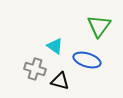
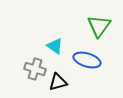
black triangle: moved 2 px left, 1 px down; rotated 30 degrees counterclockwise
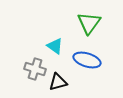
green triangle: moved 10 px left, 3 px up
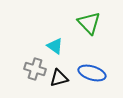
green triangle: rotated 20 degrees counterclockwise
blue ellipse: moved 5 px right, 13 px down
black triangle: moved 1 px right, 4 px up
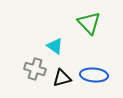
blue ellipse: moved 2 px right, 2 px down; rotated 12 degrees counterclockwise
black triangle: moved 3 px right
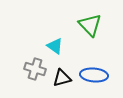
green triangle: moved 1 px right, 2 px down
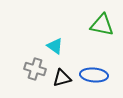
green triangle: moved 12 px right; rotated 35 degrees counterclockwise
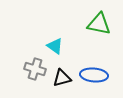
green triangle: moved 3 px left, 1 px up
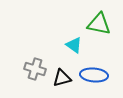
cyan triangle: moved 19 px right, 1 px up
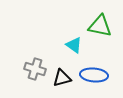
green triangle: moved 1 px right, 2 px down
